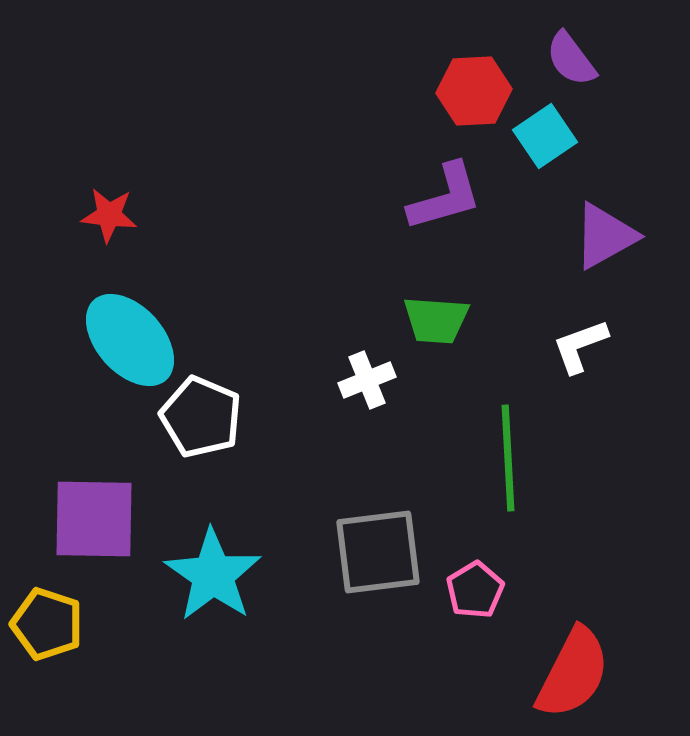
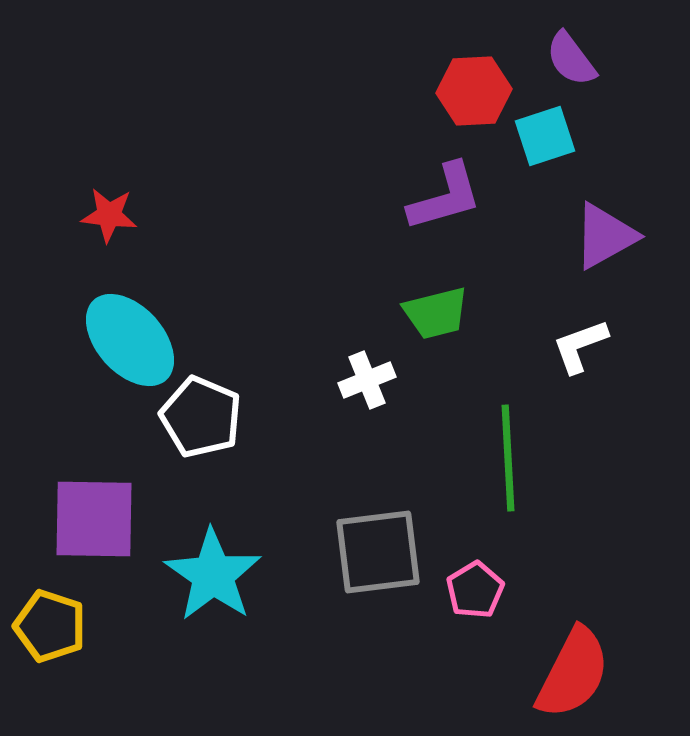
cyan square: rotated 16 degrees clockwise
green trapezoid: moved 7 px up; rotated 18 degrees counterclockwise
yellow pentagon: moved 3 px right, 2 px down
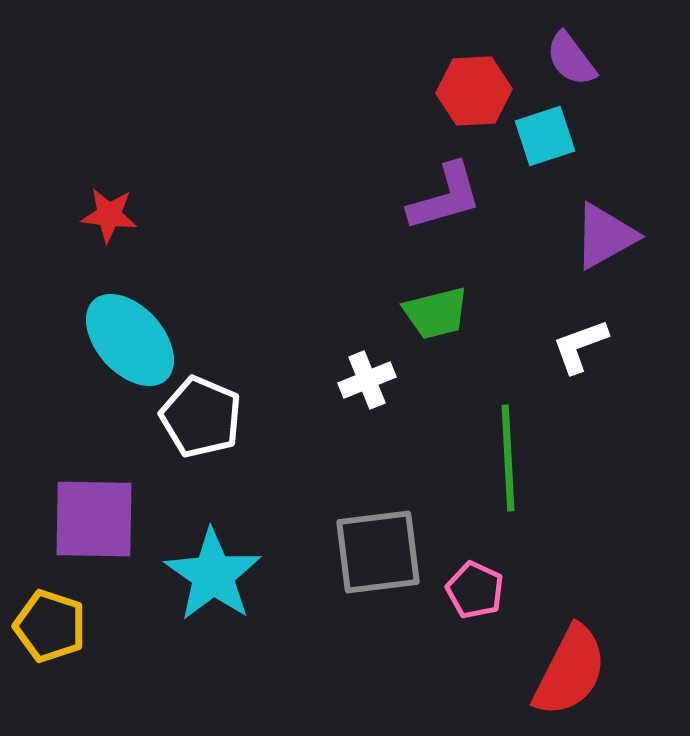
pink pentagon: rotated 16 degrees counterclockwise
red semicircle: moved 3 px left, 2 px up
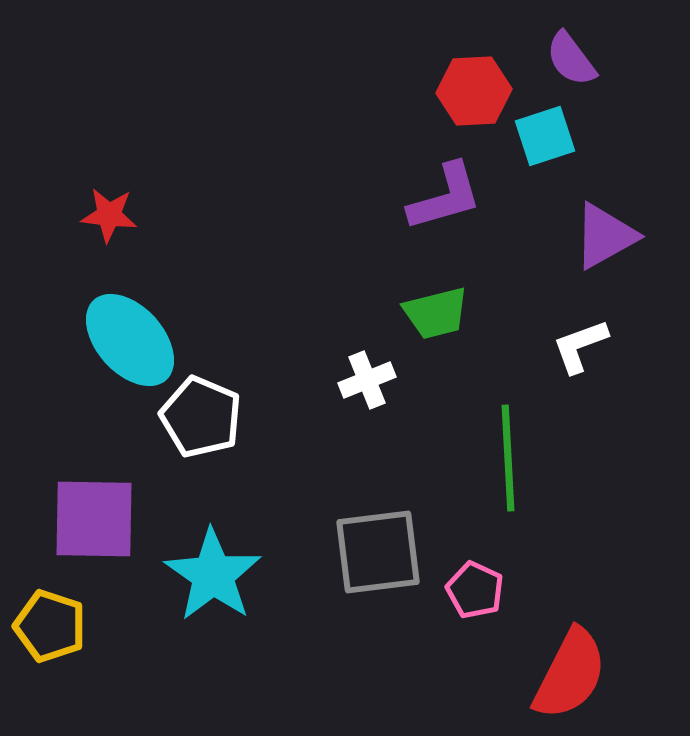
red semicircle: moved 3 px down
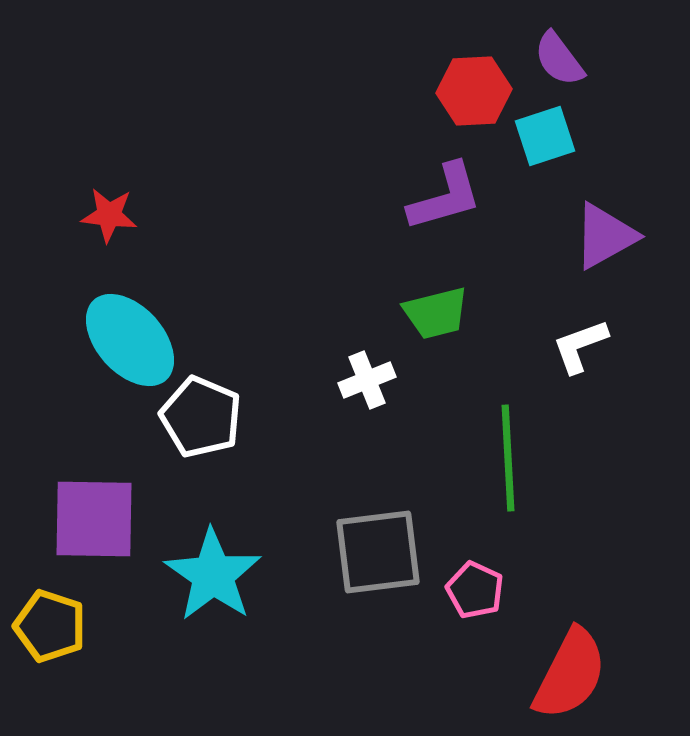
purple semicircle: moved 12 px left
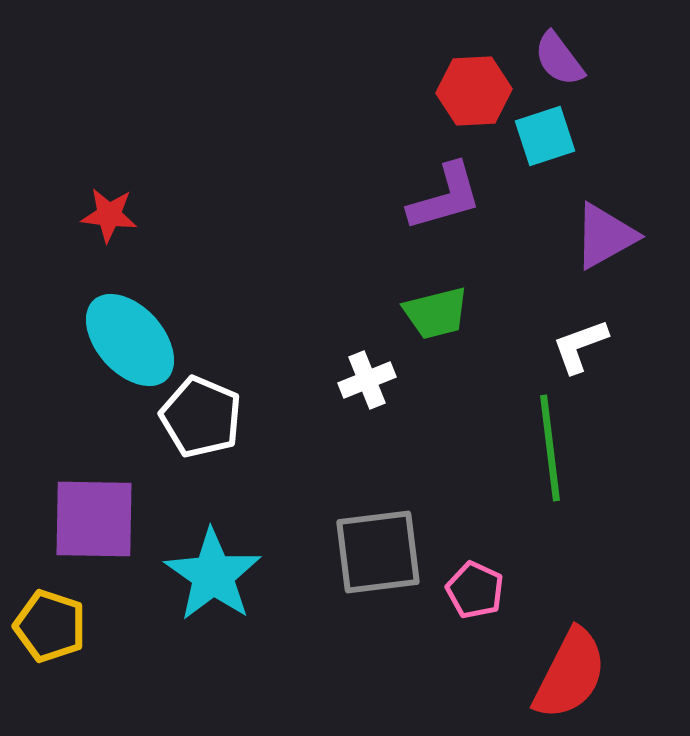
green line: moved 42 px right, 10 px up; rotated 4 degrees counterclockwise
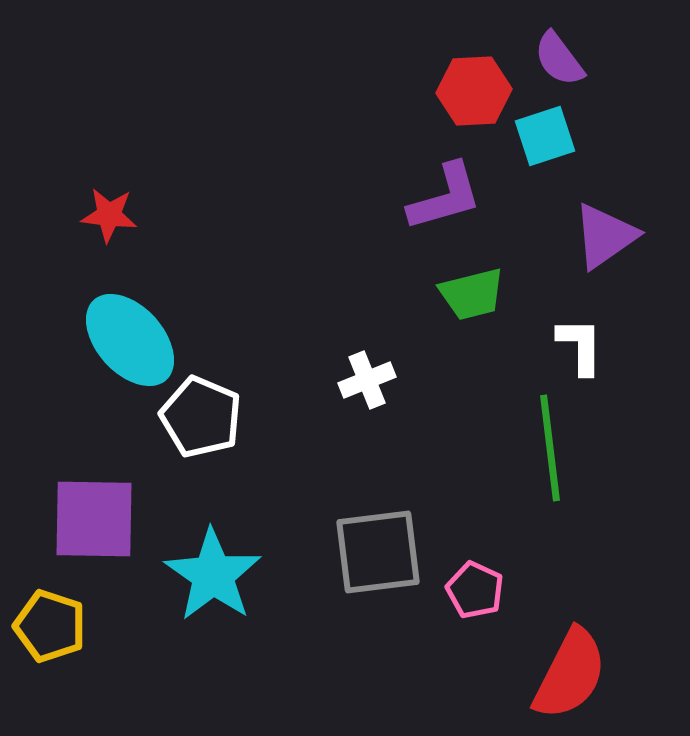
purple triangle: rotated 6 degrees counterclockwise
green trapezoid: moved 36 px right, 19 px up
white L-shape: rotated 110 degrees clockwise
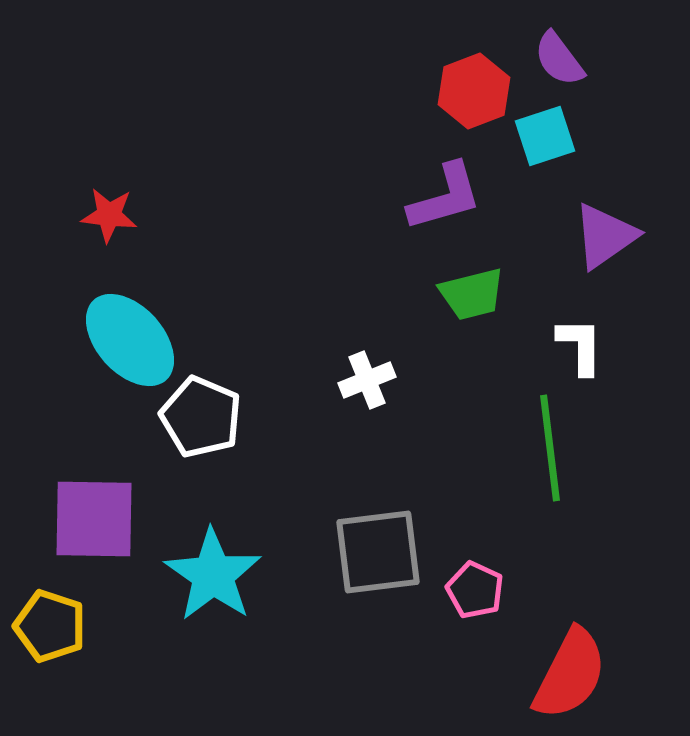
red hexagon: rotated 18 degrees counterclockwise
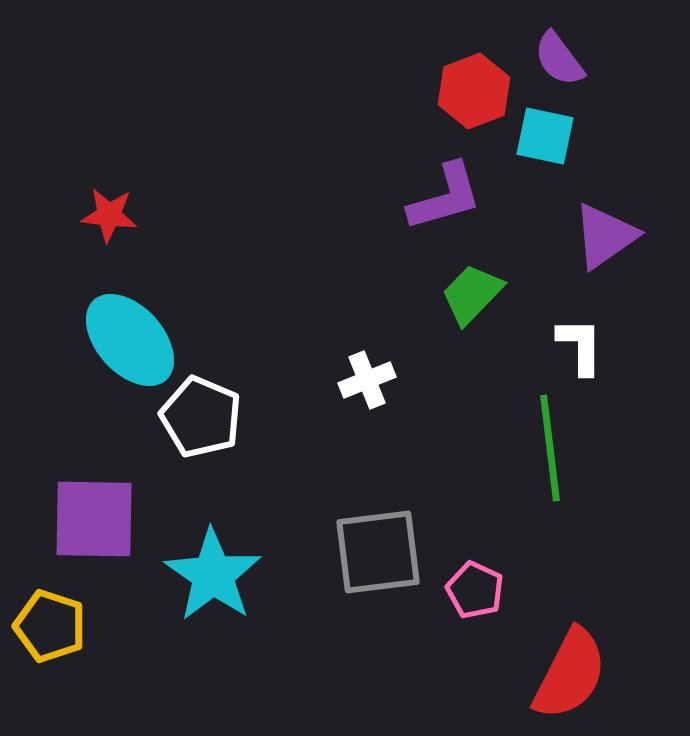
cyan square: rotated 30 degrees clockwise
green trapezoid: rotated 148 degrees clockwise
